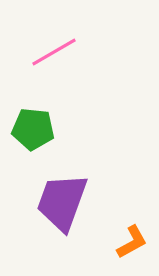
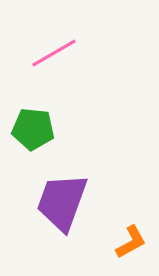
pink line: moved 1 px down
orange L-shape: moved 1 px left
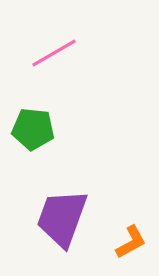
purple trapezoid: moved 16 px down
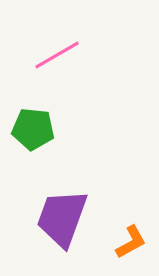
pink line: moved 3 px right, 2 px down
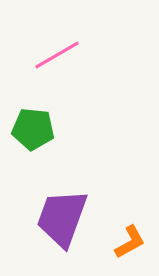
orange L-shape: moved 1 px left
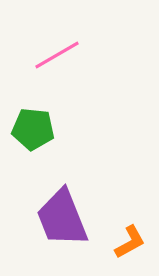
purple trapezoid: rotated 42 degrees counterclockwise
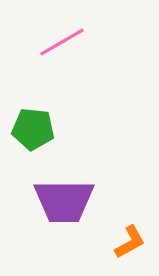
pink line: moved 5 px right, 13 px up
purple trapezoid: moved 2 px right, 17 px up; rotated 68 degrees counterclockwise
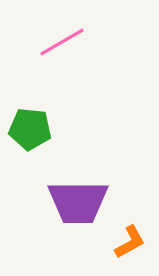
green pentagon: moved 3 px left
purple trapezoid: moved 14 px right, 1 px down
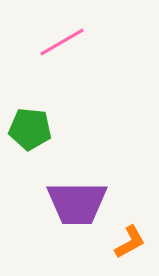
purple trapezoid: moved 1 px left, 1 px down
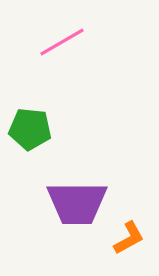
orange L-shape: moved 1 px left, 4 px up
